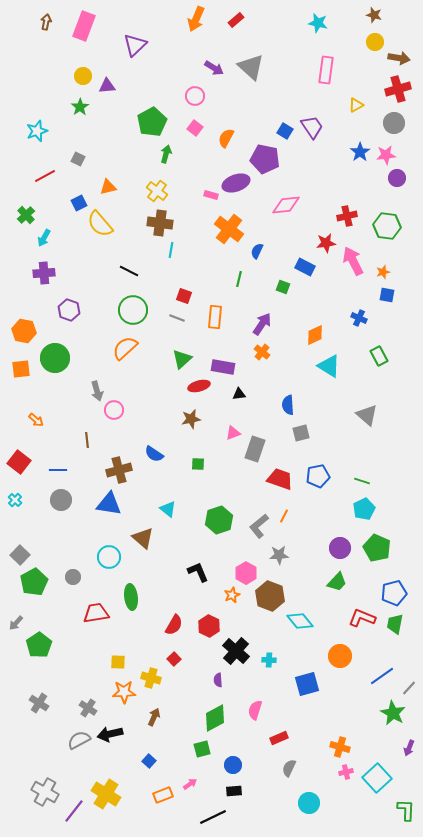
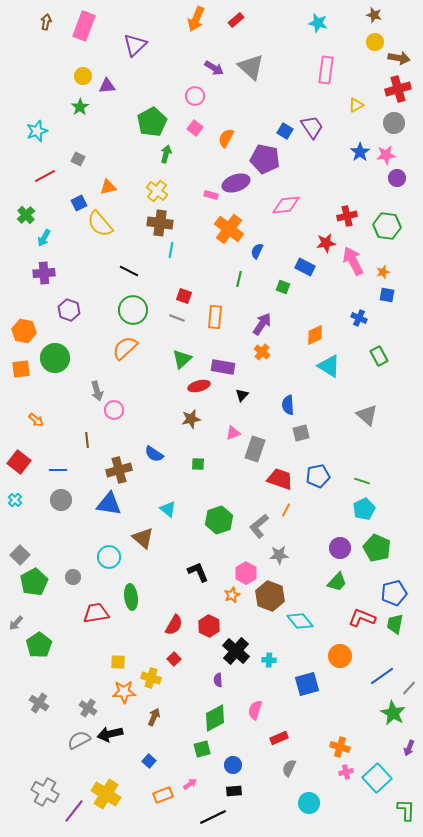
black triangle at (239, 394): moved 3 px right, 1 px down; rotated 40 degrees counterclockwise
orange line at (284, 516): moved 2 px right, 6 px up
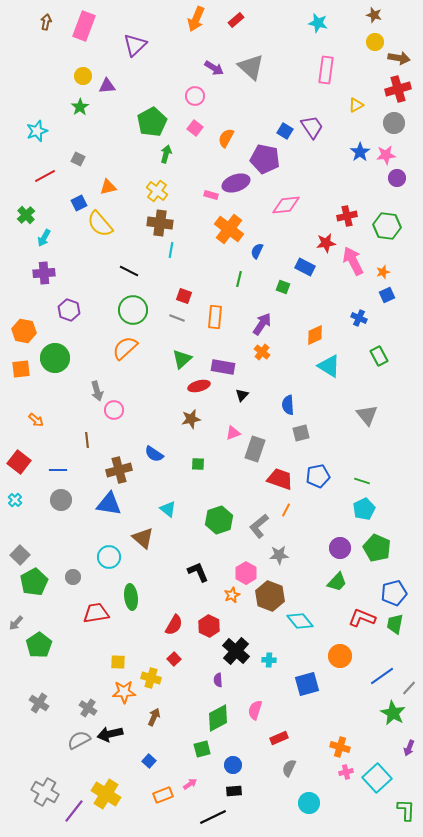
blue square at (387, 295): rotated 35 degrees counterclockwise
gray triangle at (367, 415): rotated 10 degrees clockwise
green diamond at (215, 718): moved 3 px right
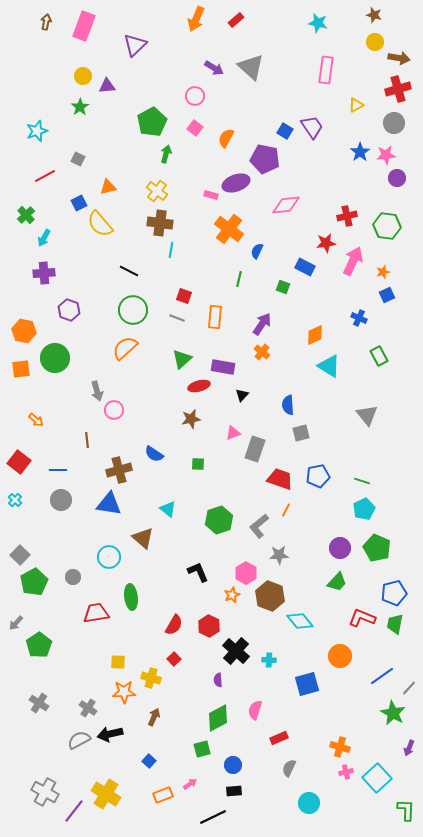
pink arrow at (353, 261): rotated 52 degrees clockwise
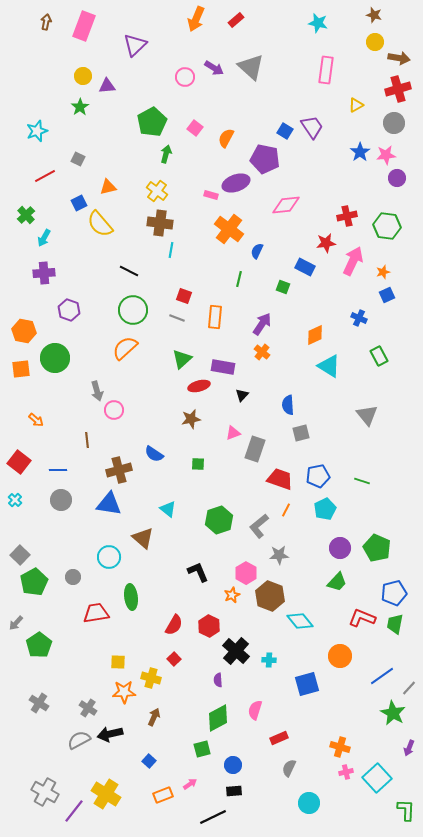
pink circle at (195, 96): moved 10 px left, 19 px up
cyan pentagon at (364, 509): moved 39 px left
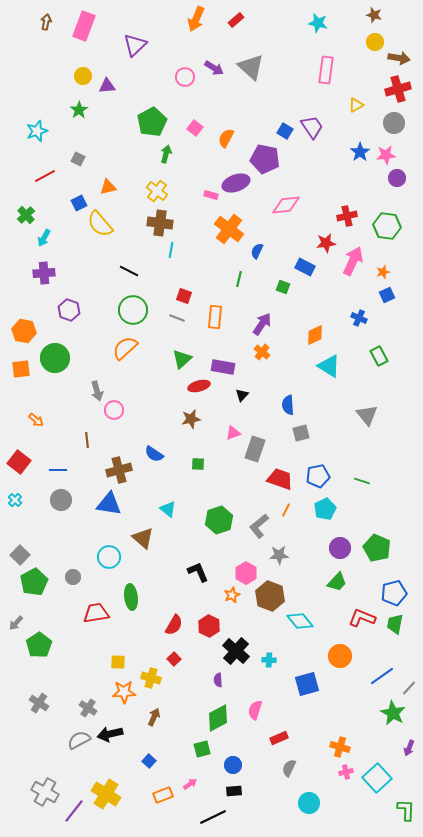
green star at (80, 107): moved 1 px left, 3 px down
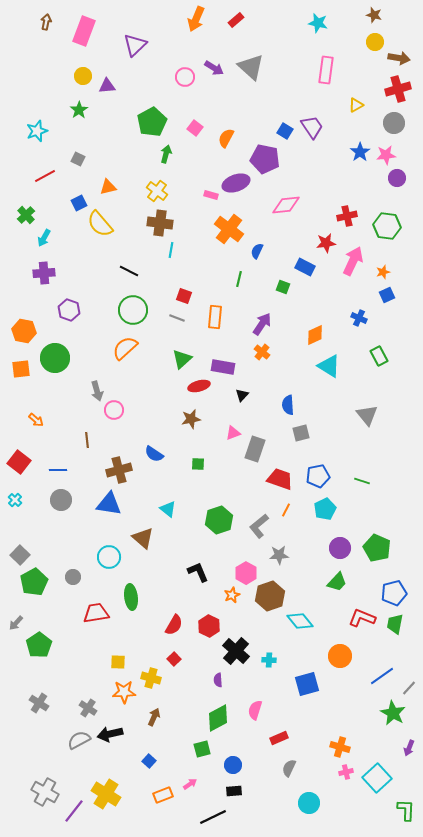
pink rectangle at (84, 26): moved 5 px down
brown hexagon at (270, 596): rotated 20 degrees clockwise
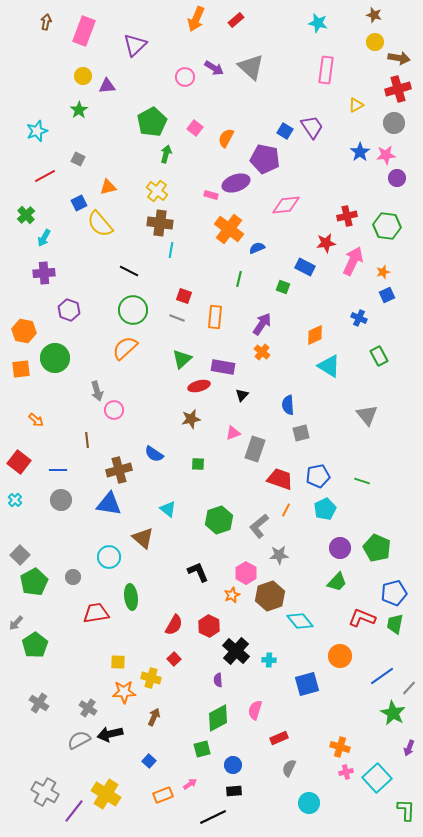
blue semicircle at (257, 251): moved 3 px up; rotated 42 degrees clockwise
green pentagon at (39, 645): moved 4 px left
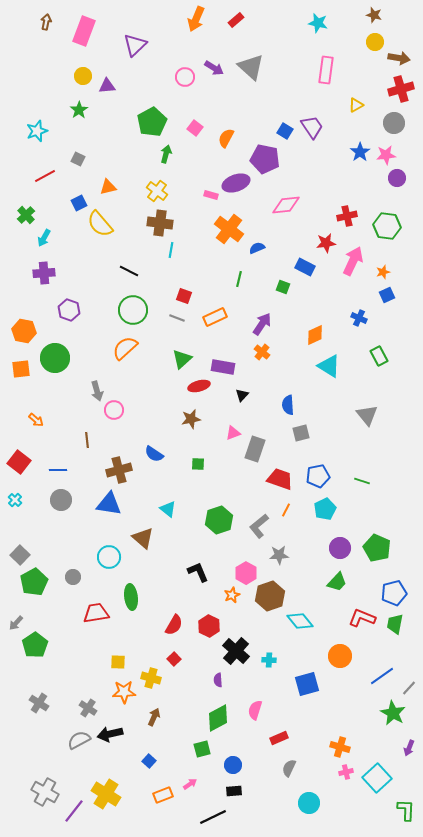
red cross at (398, 89): moved 3 px right
orange rectangle at (215, 317): rotated 60 degrees clockwise
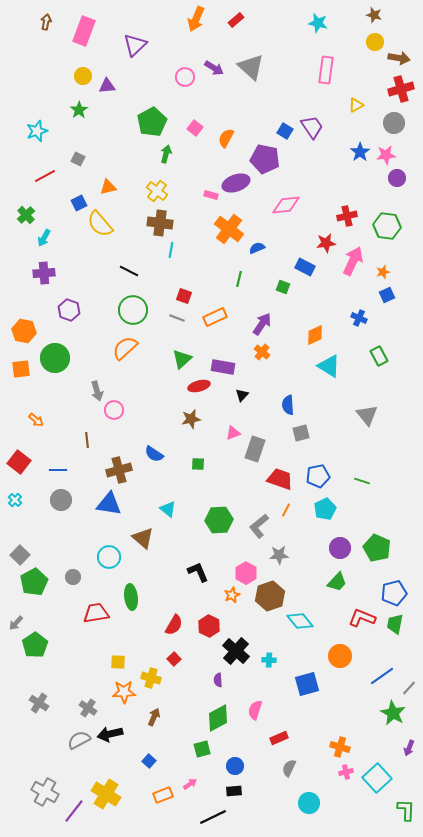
green hexagon at (219, 520): rotated 16 degrees clockwise
blue circle at (233, 765): moved 2 px right, 1 px down
